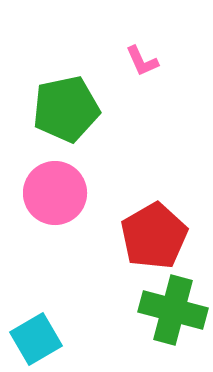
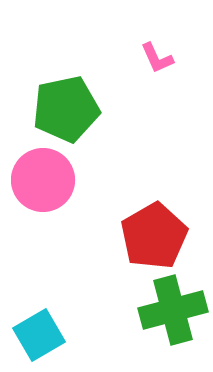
pink L-shape: moved 15 px right, 3 px up
pink circle: moved 12 px left, 13 px up
green cross: rotated 30 degrees counterclockwise
cyan square: moved 3 px right, 4 px up
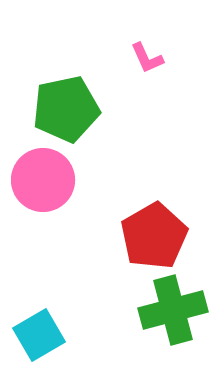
pink L-shape: moved 10 px left
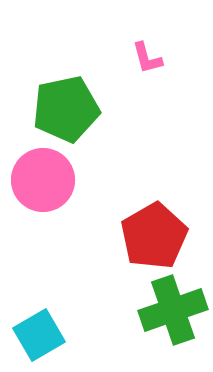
pink L-shape: rotated 9 degrees clockwise
green cross: rotated 4 degrees counterclockwise
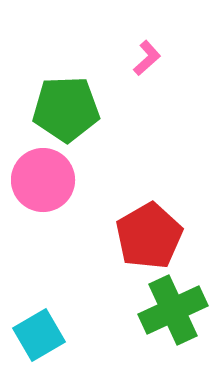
pink L-shape: rotated 117 degrees counterclockwise
green pentagon: rotated 10 degrees clockwise
red pentagon: moved 5 px left
green cross: rotated 6 degrees counterclockwise
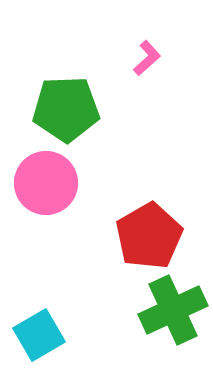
pink circle: moved 3 px right, 3 px down
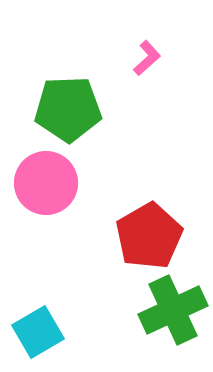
green pentagon: moved 2 px right
cyan square: moved 1 px left, 3 px up
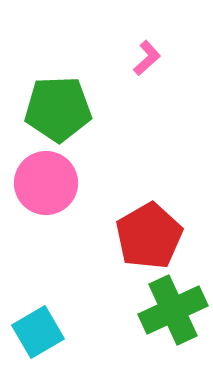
green pentagon: moved 10 px left
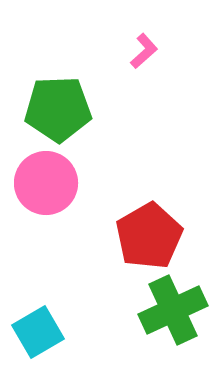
pink L-shape: moved 3 px left, 7 px up
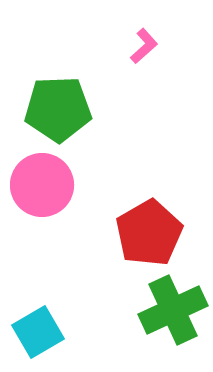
pink L-shape: moved 5 px up
pink circle: moved 4 px left, 2 px down
red pentagon: moved 3 px up
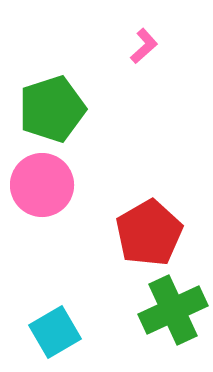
green pentagon: moved 6 px left; rotated 16 degrees counterclockwise
cyan square: moved 17 px right
